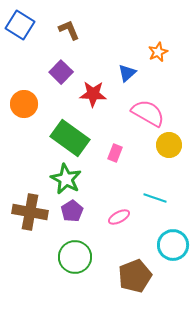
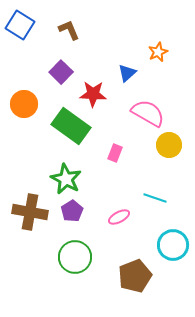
green rectangle: moved 1 px right, 12 px up
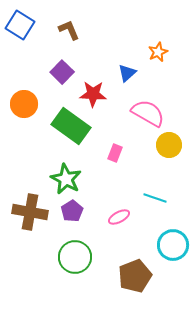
purple square: moved 1 px right
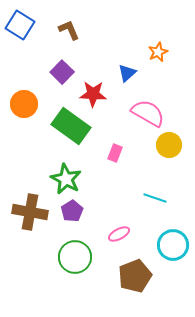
pink ellipse: moved 17 px down
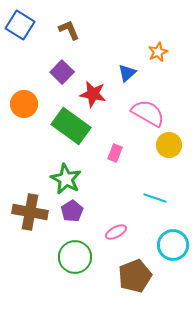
red star: rotated 8 degrees clockwise
pink ellipse: moved 3 px left, 2 px up
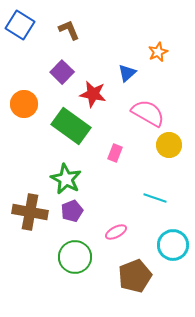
purple pentagon: rotated 10 degrees clockwise
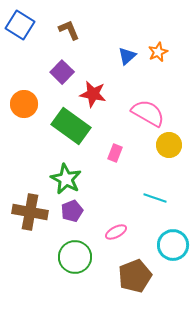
blue triangle: moved 17 px up
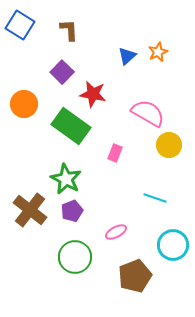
brown L-shape: rotated 20 degrees clockwise
brown cross: moved 2 px up; rotated 28 degrees clockwise
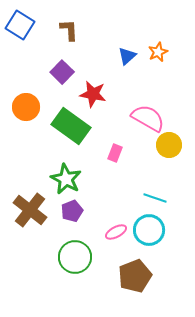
orange circle: moved 2 px right, 3 px down
pink semicircle: moved 5 px down
cyan circle: moved 24 px left, 15 px up
